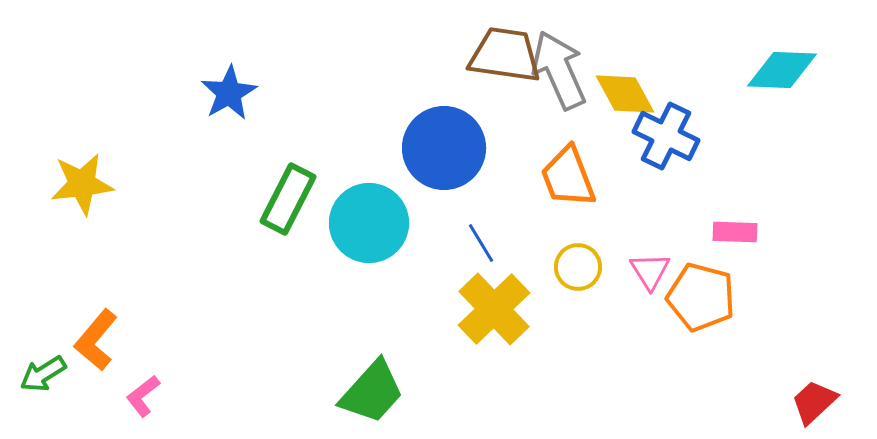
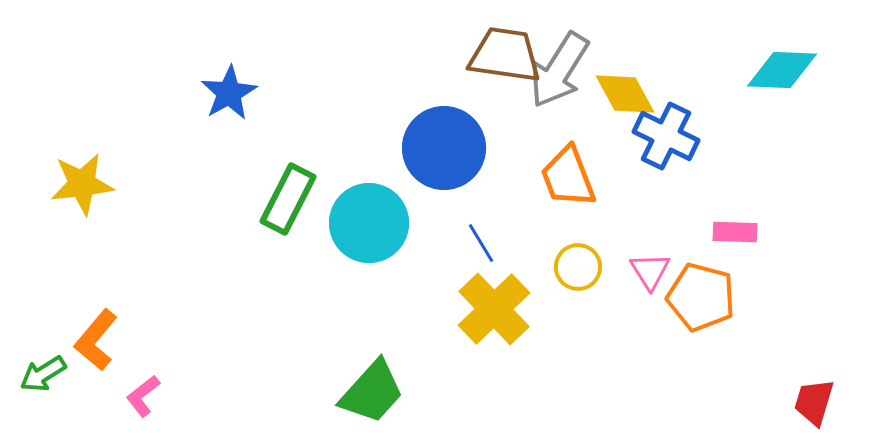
gray arrow: rotated 124 degrees counterclockwise
red trapezoid: rotated 30 degrees counterclockwise
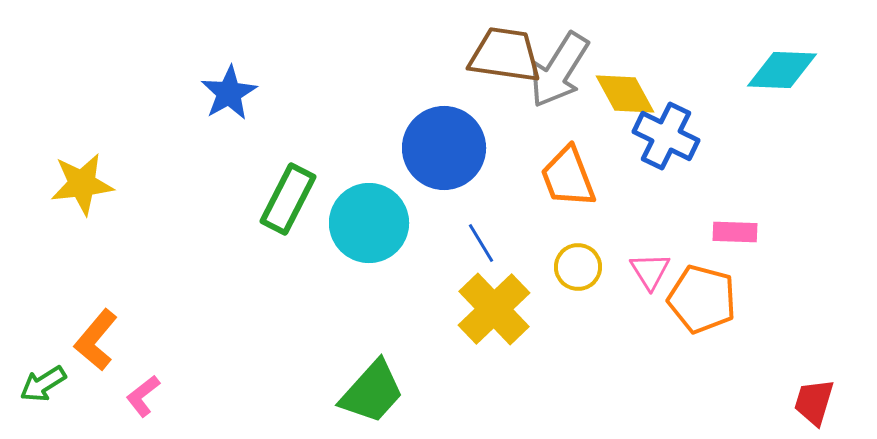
orange pentagon: moved 1 px right, 2 px down
green arrow: moved 10 px down
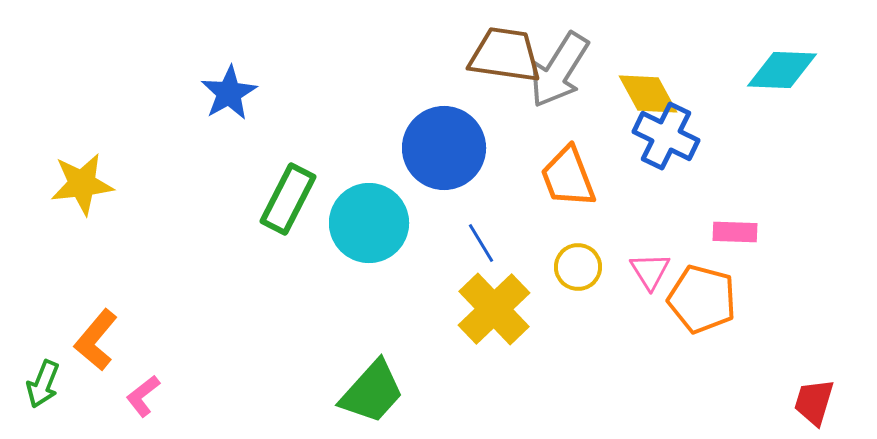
yellow diamond: moved 23 px right
green arrow: rotated 36 degrees counterclockwise
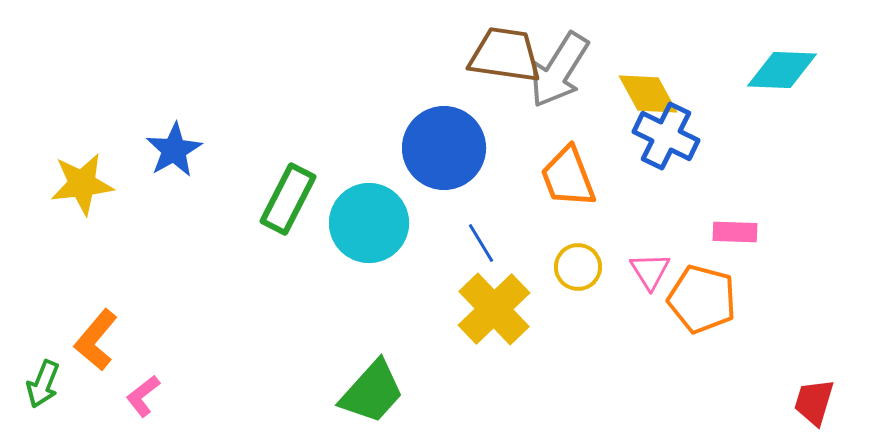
blue star: moved 55 px left, 57 px down
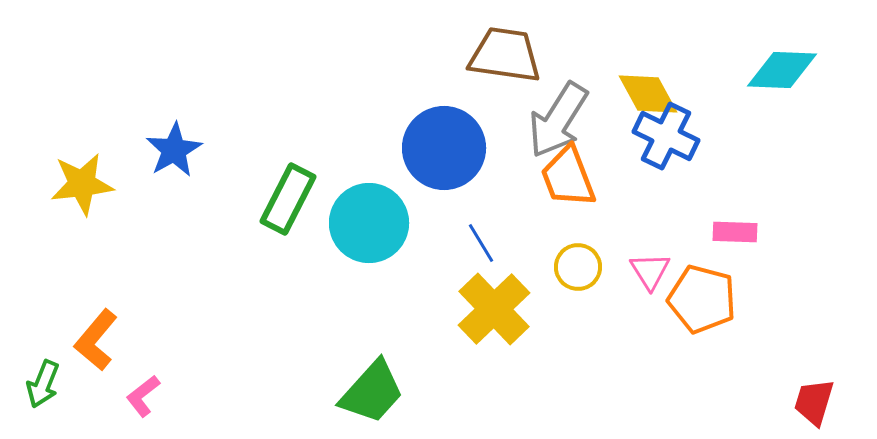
gray arrow: moved 1 px left, 50 px down
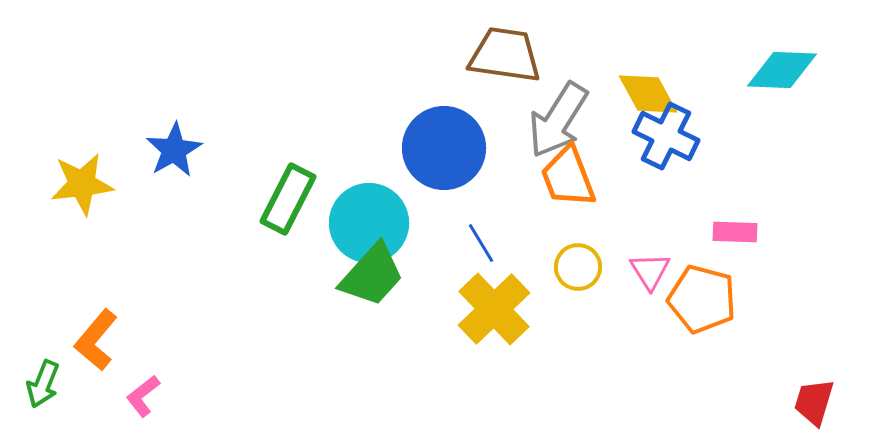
green trapezoid: moved 117 px up
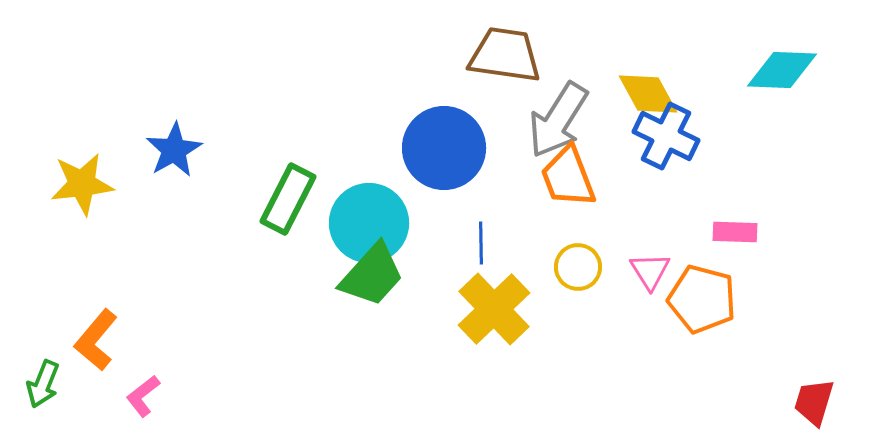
blue line: rotated 30 degrees clockwise
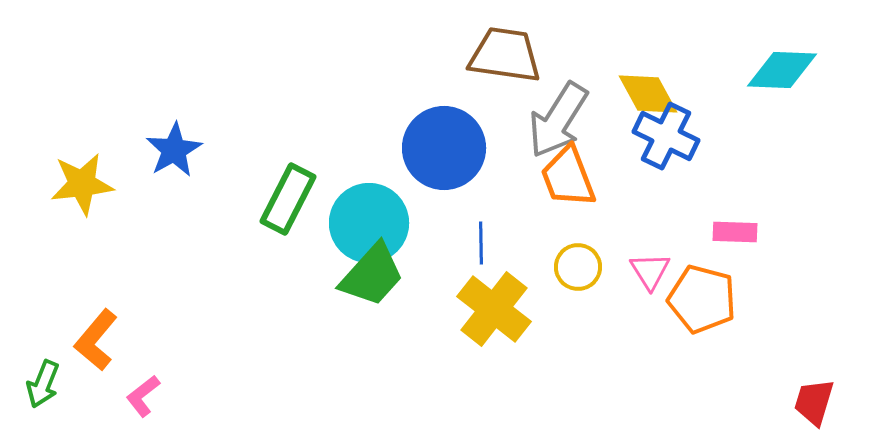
yellow cross: rotated 8 degrees counterclockwise
